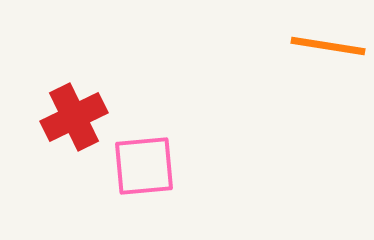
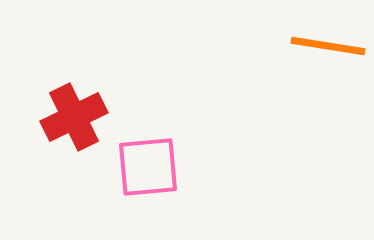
pink square: moved 4 px right, 1 px down
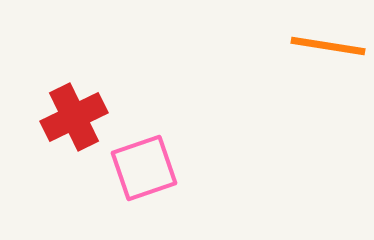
pink square: moved 4 px left, 1 px down; rotated 14 degrees counterclockwise
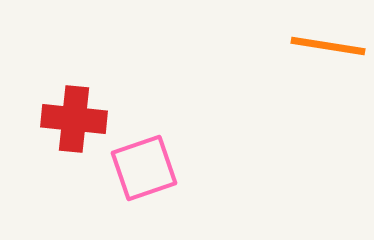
red cross: moved 2 px down; rotated 32 degrees clockwise
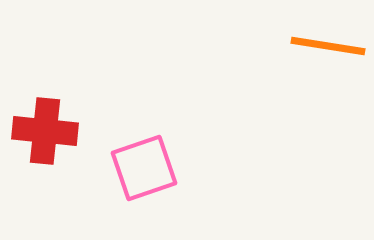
red cross: moved 29 px left, 12 px down
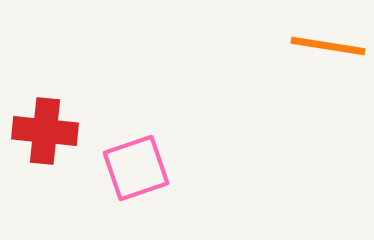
pink square: moved 8 px left
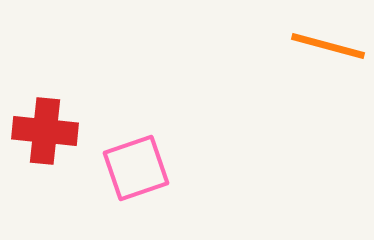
orange line: rotated 6 degrees clockwise
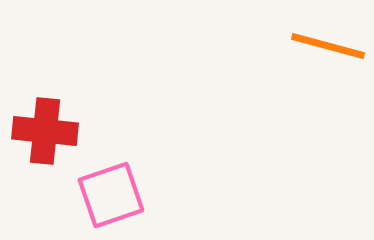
pink square: moved 25 px left, 27 px down
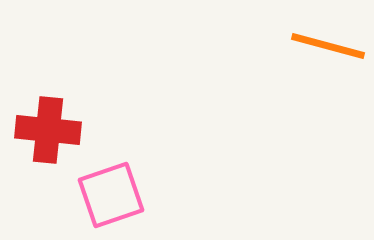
red cross: moved 3 px right, 1 px up
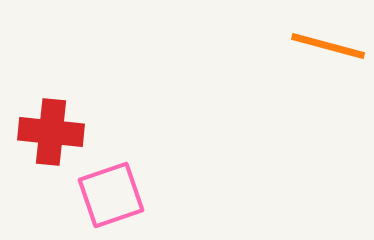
red cross: moved 3 px right, 2 px down
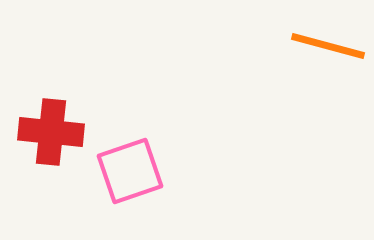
pink square: moved 19 px right, 24 px up
